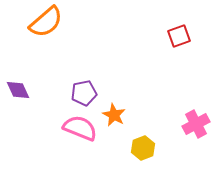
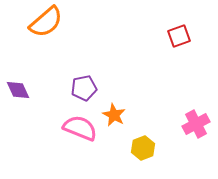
purple pentagon: moved 5 px up
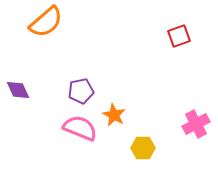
purple pentagon: moved 3 px left, 3 px down
yellow hexagon: rotated 20 degrees clockwise
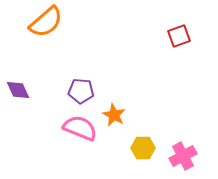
purple pentagon: rotated 15 degrees clockwise
pink cross: moved 13 px left, 32 px down
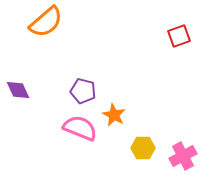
purple pentagon: moved 2 px right; rotated 10 degrees clockwise
